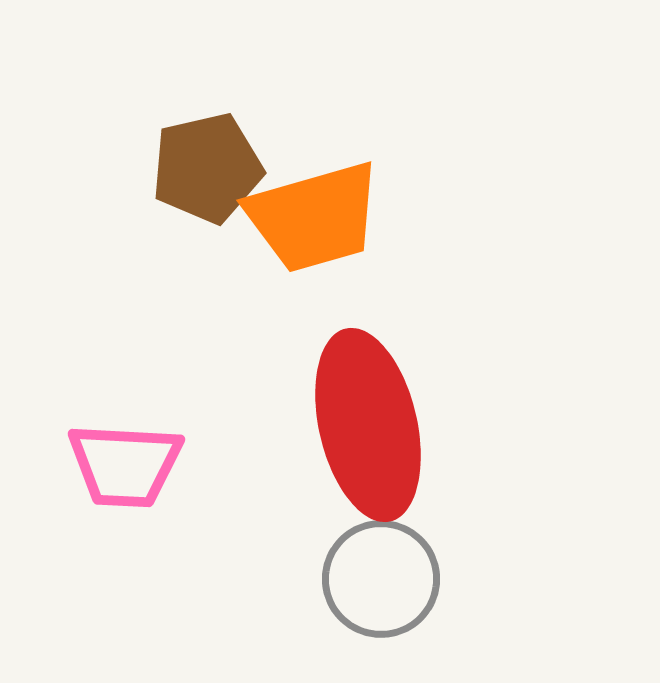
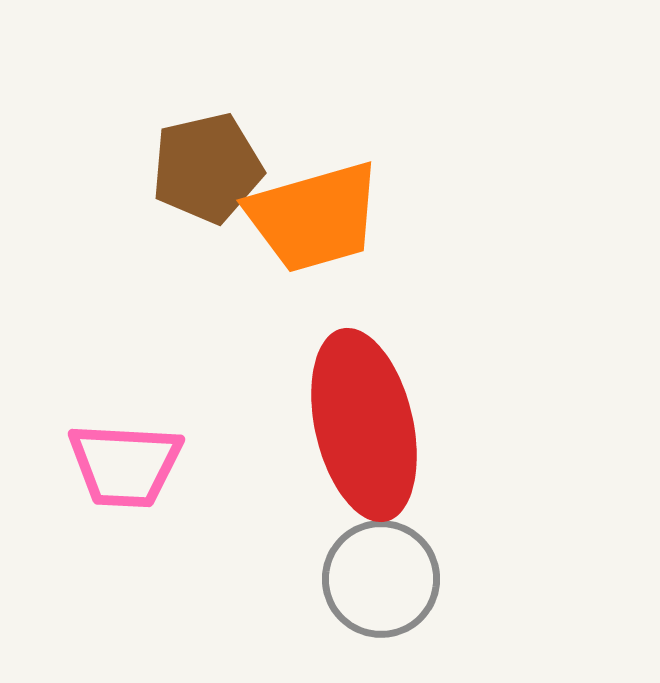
red ellipse: moved 4 px left
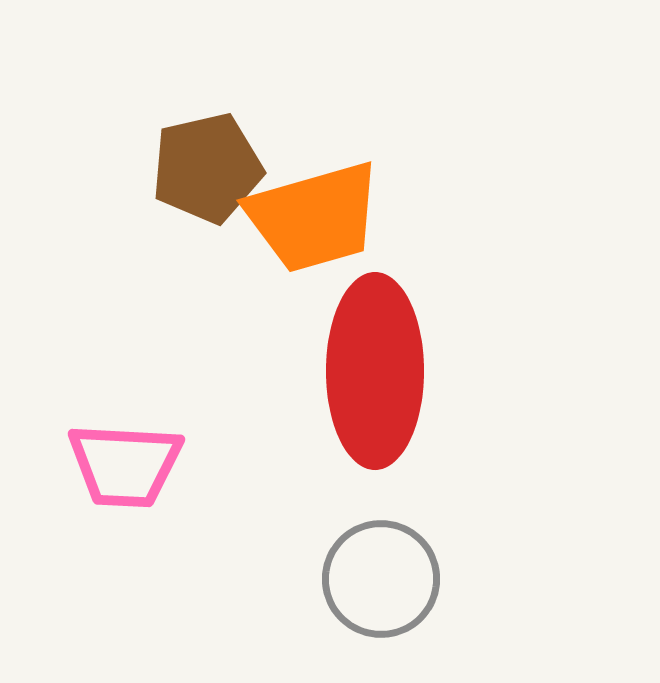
red ellipse: moved 11 px right, 54 px up; rotated 13 degrees clockwise
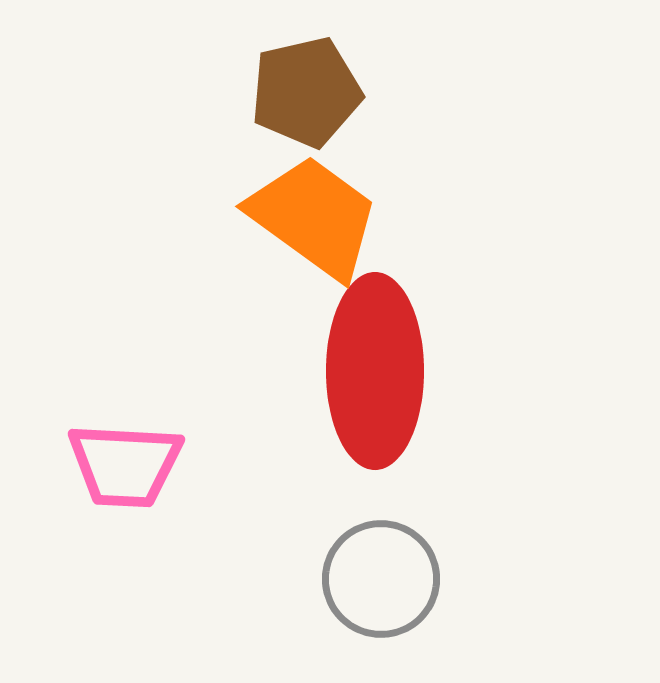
brown pentagon: moved 99 px right, 76 px up
orange trapezoid: rotated 128 degrees counterclockwise
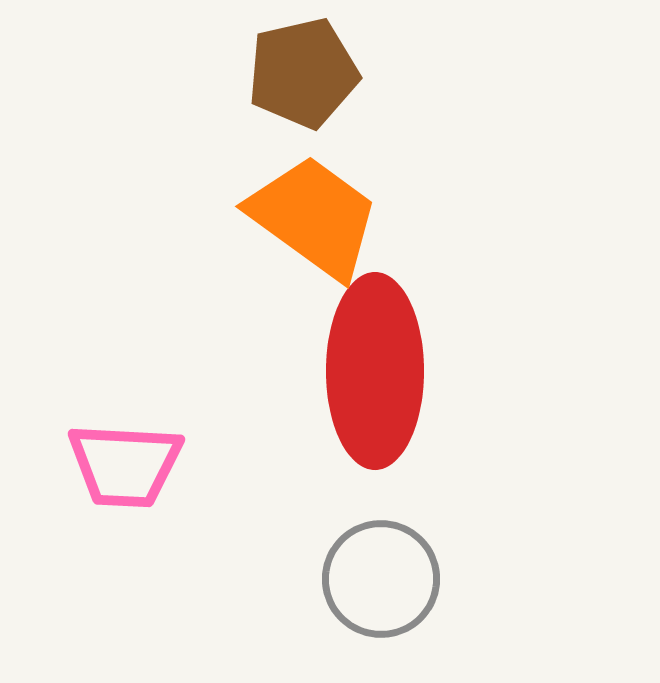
brown pentagon: moved 3 px left, 19 px up
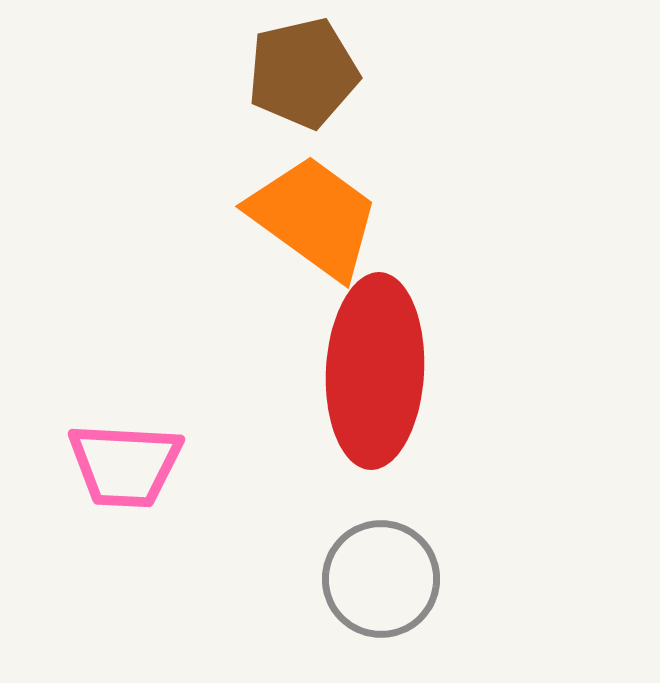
red ellipse: rotated 3 degrees clockwise
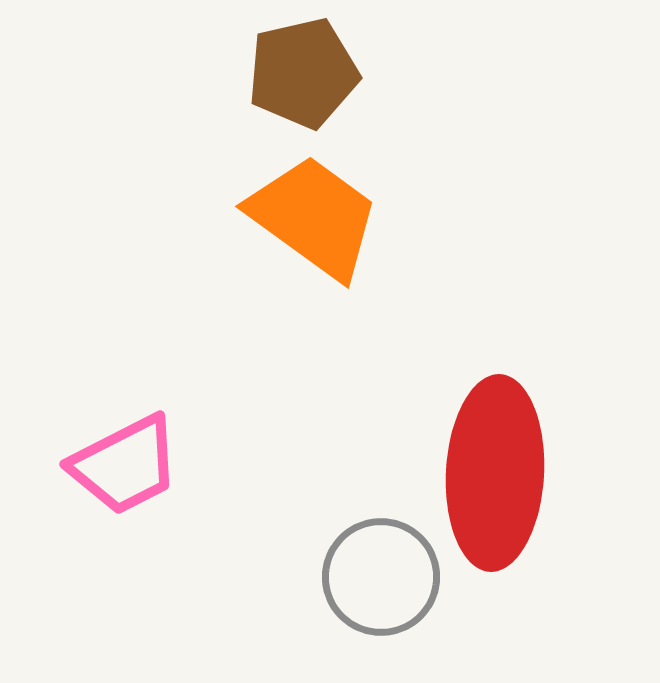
red ellipse: moved 120 px right, 102 px down
pink trapezoid: rotated 30 degrees counterclockwise
gray circle: moved 2 px up
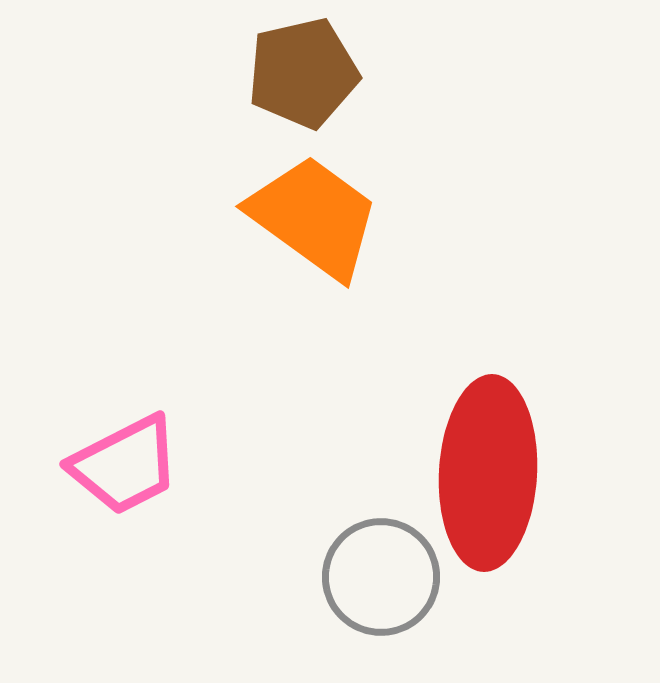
red ellipse: moved 7 px left
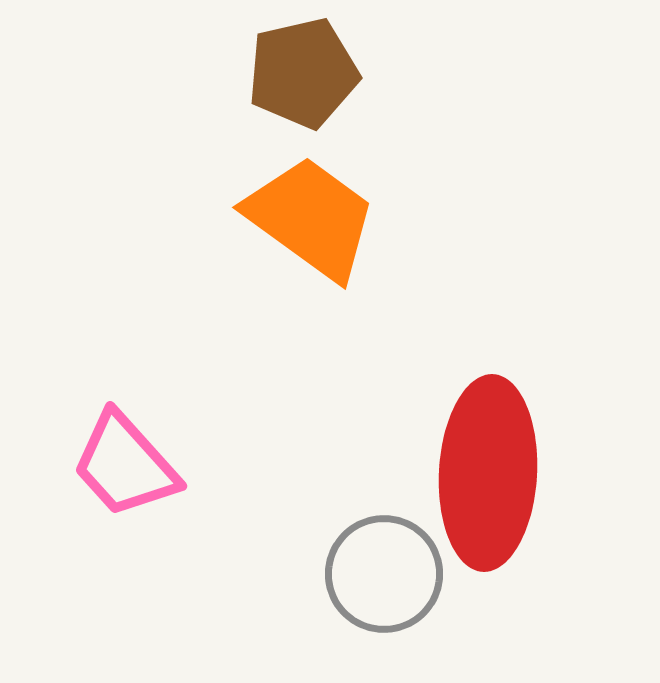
orange trapezoid: moved 3 px left, 1 px down
pink trapezoid: rotated 75 degrees clockwise
gray circle: moved 3 px right, 3 px up
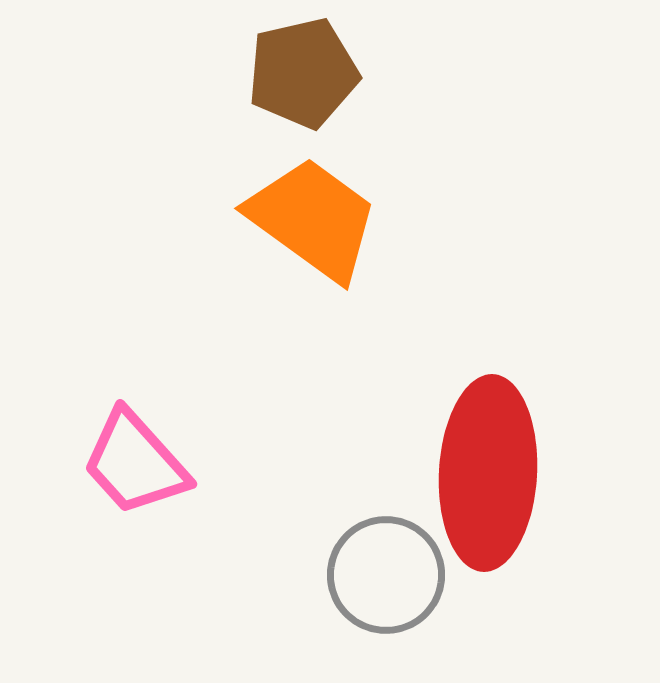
orange trapezoid: moved 2 px right, 1 px down
pink trapezoid: moved 10 px right, 2 px up
gray circle: moved 2 px right, 1 px down
